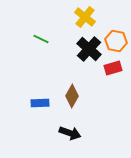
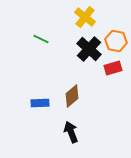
brown diamond: rotated 20 degrees clockwise
black arrow: moved 1 px right, 1 px up; rotated 130 degrees counterclockwise
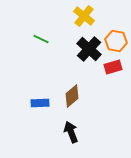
yellow cross: moved 1 px left, 1 px up
red rectangle: moved 1 px up
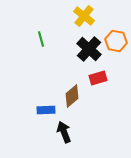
green line: rotated 49 degrees clockwise
red rectangle: moved 15 px left, 11 px down
blue rectangle: moved 6 px right, 7 px down
black arrow: moved 7 px left
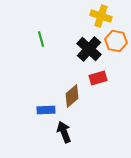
yellow cross: moved 17 px right; rotated 20 degrees counterclockwise
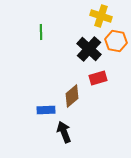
green line: moved 7 px up; rotated 14 degrees clockwise
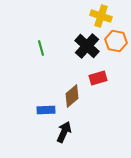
green line: moved 16 px down; rotated 14 degrees counterclockwise
black cross: moved 2 px left, 3 px up
black arrow: rotated 45 degrees clockwise
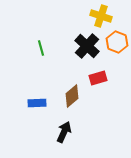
orange hexagon: moved 1 px right, 1 px down; rotated 10 degrees clockwise
blue rectangle: moved 9 px left, 7 px up
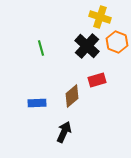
yellow cross: moved 1 px left, 1 px down
red rectangle: moved 1 px left, 2 px down
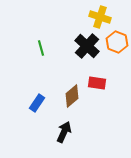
red rectangle: moved 3 px down; rotated 24 degrees clockwise
blue rectangle: rotated 54 degrees counterclockwise
